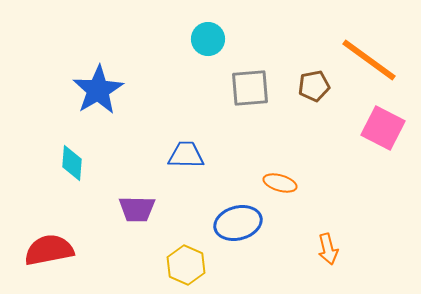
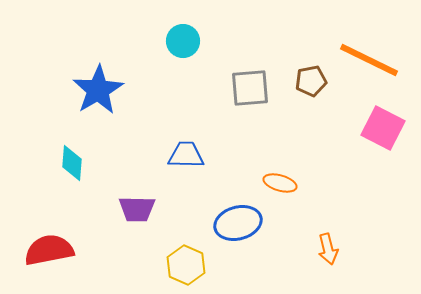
cyan circle: moved 25 px left, 2 px down
orange line: rotated 10 degrees counterclockwise
brown pentagon: moved 3 px left, 5 px up
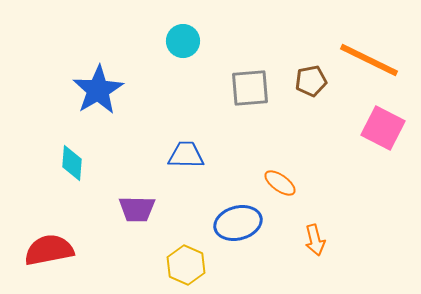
orange ellipse: rotated 20 degrees clockwise
orange arrow: moved 13 px left, 9 px up
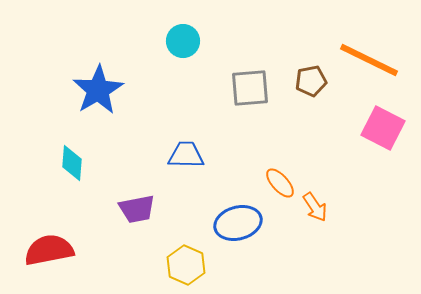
orange ellipse: rotated 12 degrees clockwise
purple trapezoid: rotated 12 degrees counterclockwise
orange arrow: moved 33 px up; rotated 20 degrees counterclockwise
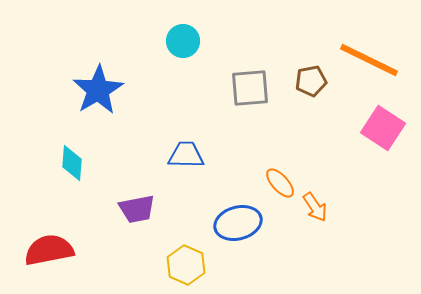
pink square: rotated 6 degrees clockwise
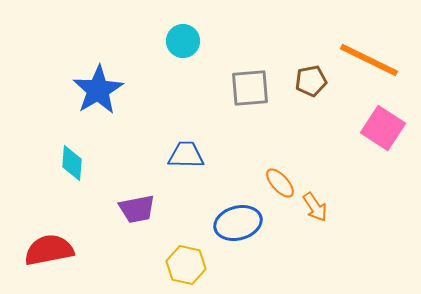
yellow hexagon: rotated 12 degrees counterclockwise
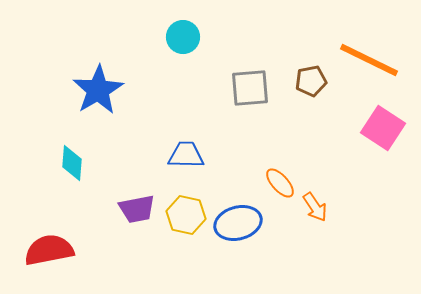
cyan circle: moved 4 px up
yellow hexagon: moved 50 px up
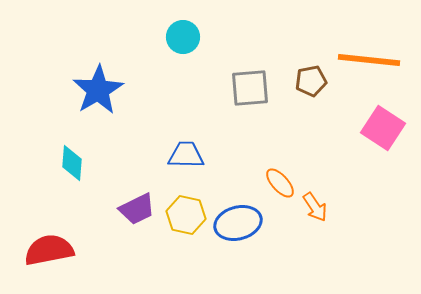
orange line: rotated 20 degrees counterclockwise
purple trapezoid: rotated 15 degrees counterclockwise
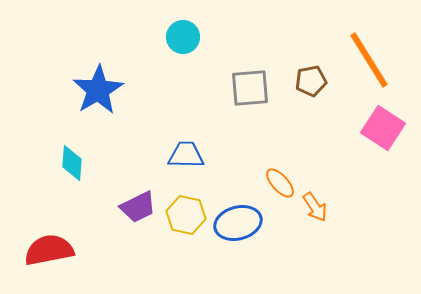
orange line: rotated 52 degrees clockwise
purple trapezoid: moved 1 px right, 2 px up
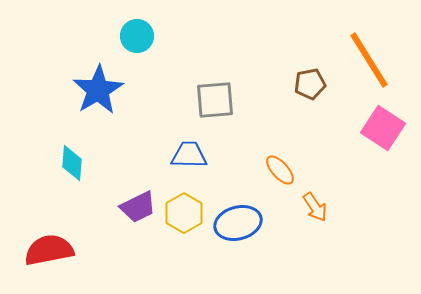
cyan circle: moved 46 px left, 1 px up
brown pentagon: moved 1 px left, 3 px down
gray square: moved 35 px left, 12 px down
blue trapezoid: moved 3 px right
orange ellipse: moved 13 px up
yellow hexagon: moved 2 px left, 2 px up; rotated 18 degrees clockwise
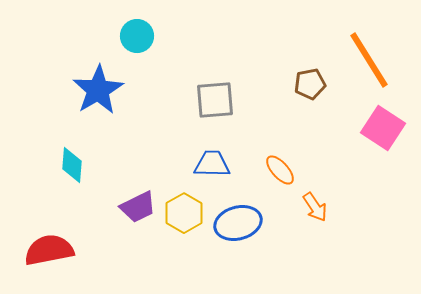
blue trapezoid: moved 23 px right, 9 px down
cyan diamond: moved 2 px down
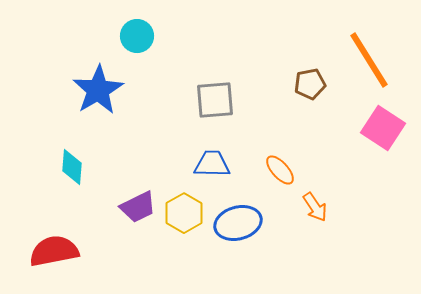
cyan diamond: moved 2 px down
red semicircle: moved 5 px right, 1 px down
